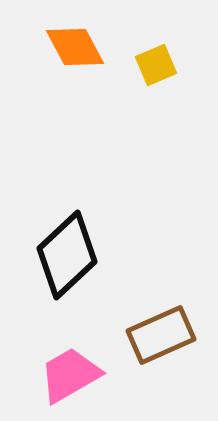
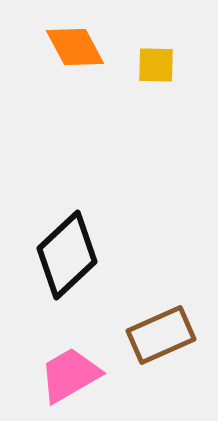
yellow square: rotated 24 degrees clockwise
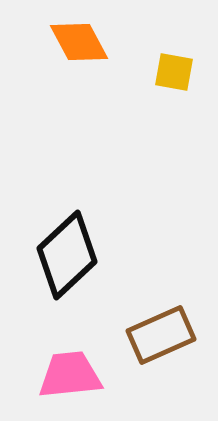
orange diamond: moved 4 px right, 5 px up
yellow square: moved 18 px right, 7 px down; rotated 9 degrees clockwise
pink trapezoid: rotated 24 degrees clockwise
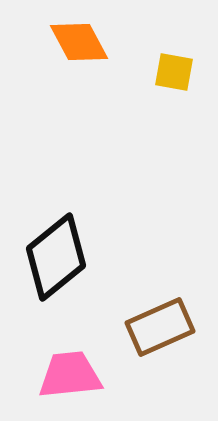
black diamond: moved 11 px left, 2 px down; rotated 4 degrees clockwise
brown rectangle: moved 1 px left, 8 px up
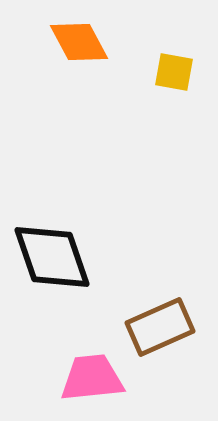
black diamond: moved 4 px left; rotated 70 degrees counterclockwise
pink trapezoid: moved 22 px right, 3 px down
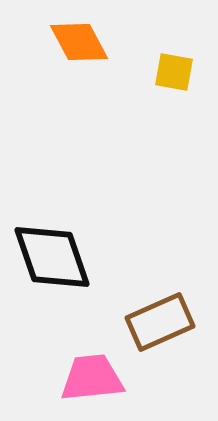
brown rectangle: moved 5 px up
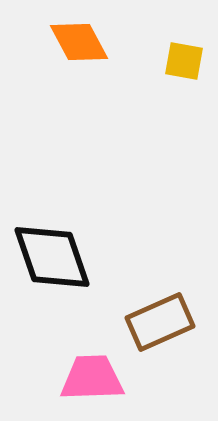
yellow square: moved 10 px right, 11 px up
pink trapezoid: rotated 4 degrees clockwise
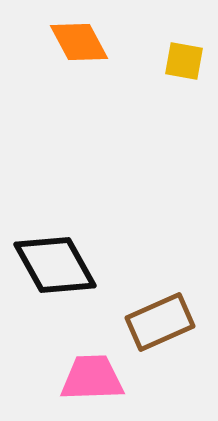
black diamond: moved 3 px right, 8 px down; rotated 10 degrees counterclockwise
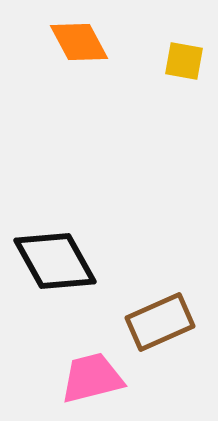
black diamond: moved 4 px up
pink trapezoid: rotated 12 degrees counterclockwise
